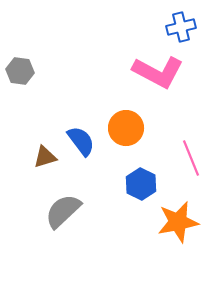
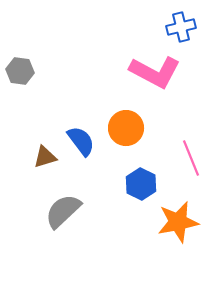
pink L-shape: moved 3 px left
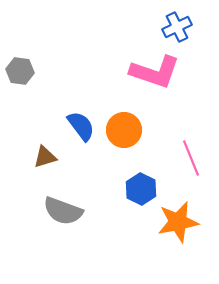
blue cross: moved 4 px left; rotated 12 degrees counterclockwise
pink L-shape: rotated 9 degrees counterclockwise
orange circle: moved 2 px left, 2 px down
blue semicircle: moved 15 px up
blue hexagon: moved 5 px down
gray semicircle: rotated 117 degrees counterclockwise
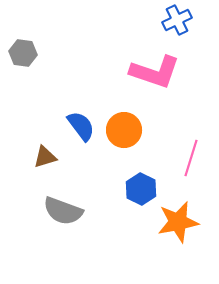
blue cross: moved 7 px up
gray hexagon: moved 3 px right, 18 px up
pink line: rotated 39 degrees clockwise
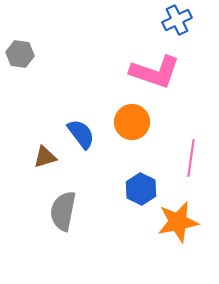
gray hexagon: moved 3 px left, 1 px down
blue semicircle: moved 8 px down
orange circle: moved 8 px right, 8 px up
pink line: rotated 9 degrees counterclockwise
gray semicircle: rotated 81 degrees clockwise
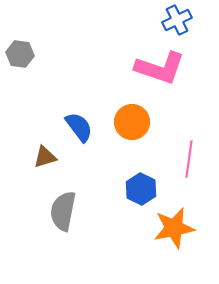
pink L-shape: moved 5 px right, 4 px up
blue semicircle: moved 2 px left, 7 px up
pink line: moved 2 px left, 1 px down
orange star: moved 4 px left, 6 px down
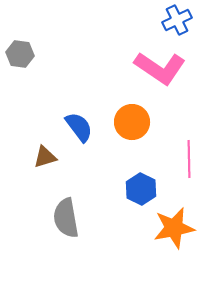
pink L-shape: rotated 15 degrees clockwise
pink line: rotated 9 degrees counterclockwise
gray semicircle: moved 3 px right, 7 px down; rotated 21 degrees counterclockwise
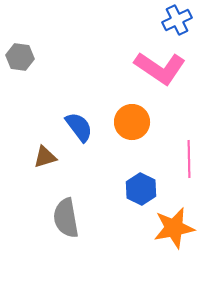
gray hexagon: moved 3 px down
